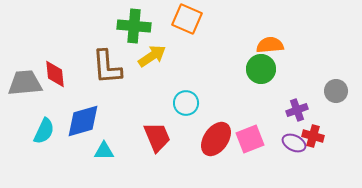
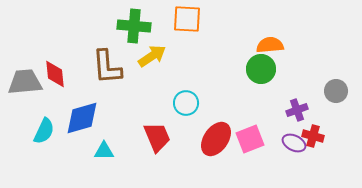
orange square: rotated 20 degrees counterclockwise
gray trapezoid: moved 1 px up
blue diamond: moved 1 px left, 3 px up
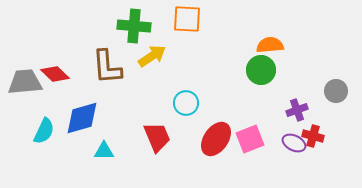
green circle: moved 1 px down
red diamond: rotated 40 degrees counterclockwise
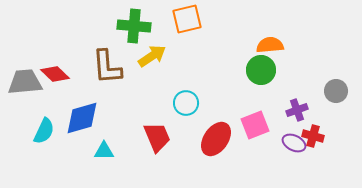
orange square: rotated 16 degrees counterclockwise
pink square: moved 5 px right, 14 px up
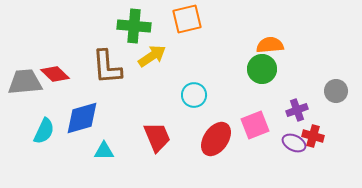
green circle: moved 1 px right, 1 px up
cyan circle: moved 8 px right, 8 px up
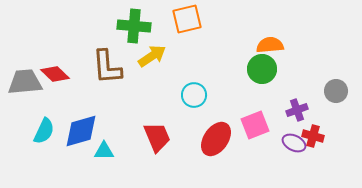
blue diamond: moved 1 px left, 13 px down
